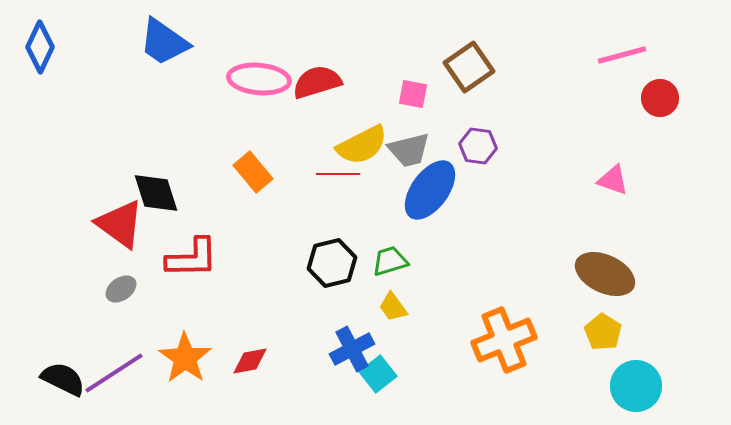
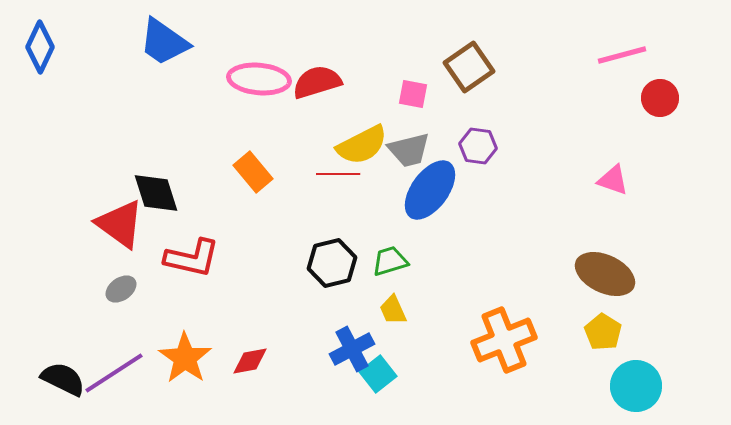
red L-shape: rotated 14 degrees clockwise
yellow trapezoid: moved 3 px down; rotated 12 degrees clockwise
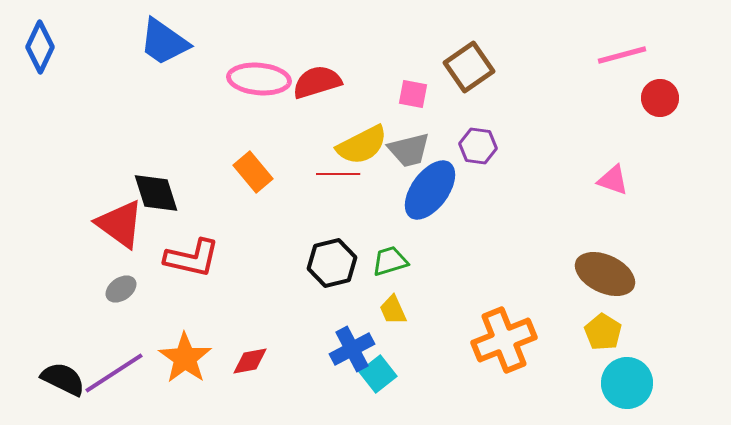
cyan circle: moved 9 px left, 3 px up
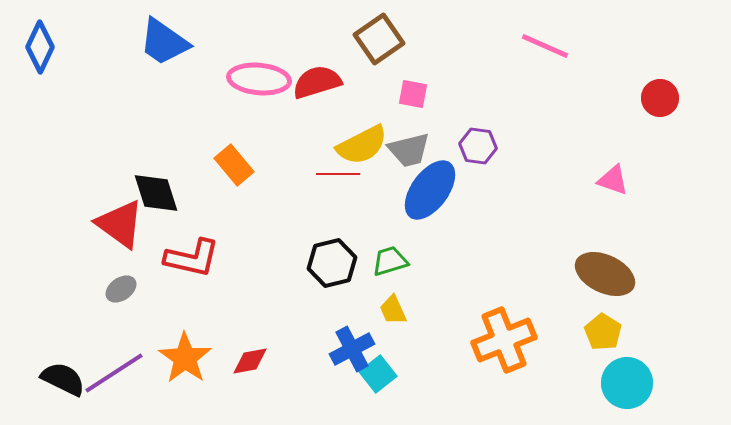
pink line: moved 77 px left, 9 px up; rotated 39 degrees clockwise
brown square: moved 90 px left, 28 px up
orange rectangle: moved 19 px left, 7 px up
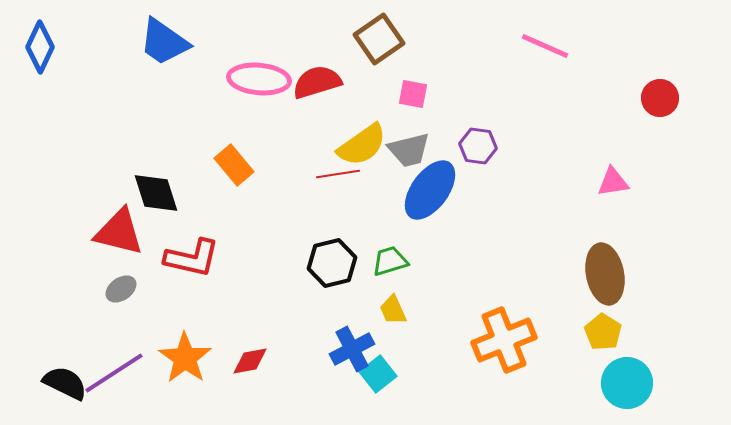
yellow semicircle: rotated 8 degrees counterclockwise
red line: rotated 9 degrees counterclockwise
pink triangle: moved 2 px down; rotated 28 degrees counterclockwise
red triangle: moved 1 px left, 8 px down; rotated 22 degrees counterclockwise
brown ellipse: rotated 54 degrees clockwise
black semicircle: moved 2 px right, 4 px down
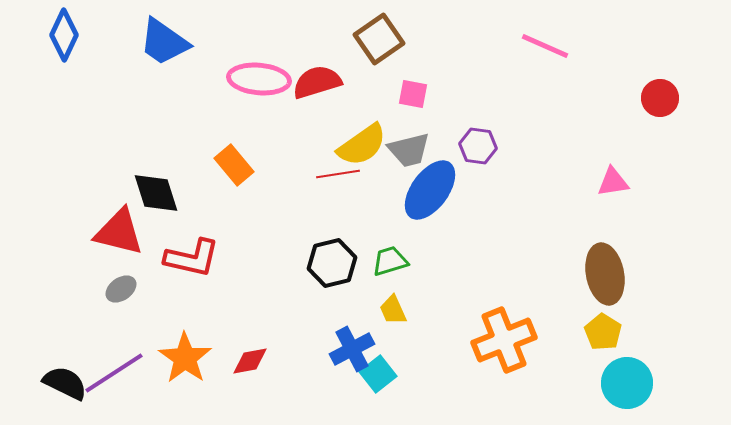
blue diamond: moved 24 px right, 12 px up
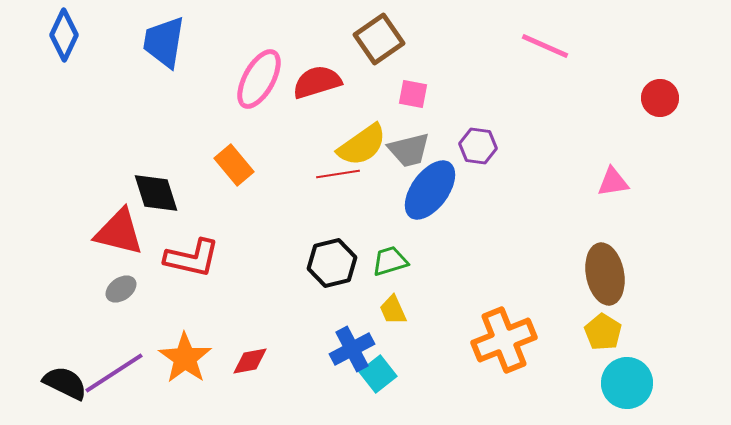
blue trapezoid: rotated 64 degrees clockwise
pink ellipse: rotated 66 degrees counterclockwise
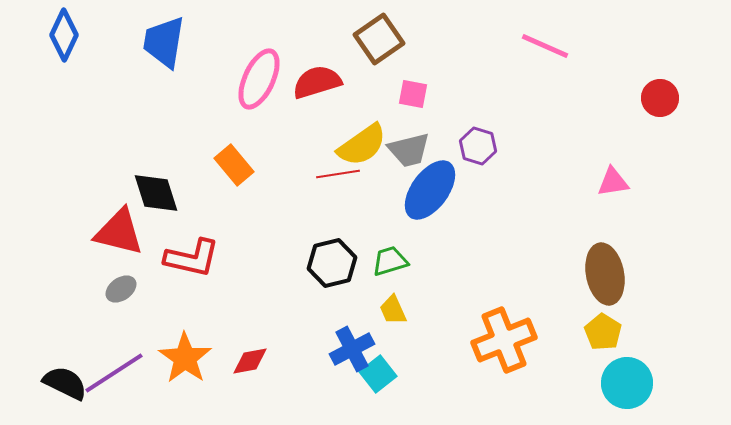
pink ellipse: rotated 4 degrees counterclockwise
purple hexagon: rotated 9 degrees clockwise
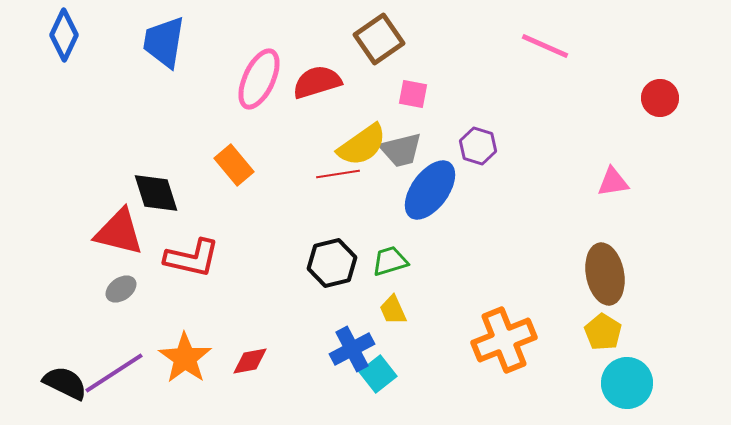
gray trapezoid: moved 8 px left
